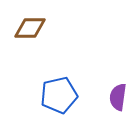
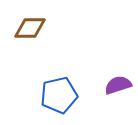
purple semicircle: moved 12 px up; rotated 64 degrees clockwise
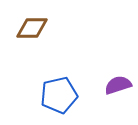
brown diamond: moved 2 px right
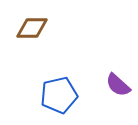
purple semicircle: rotated 120 degrees counterclockwise
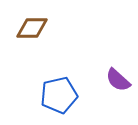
purple semicircle: moved 5 px up
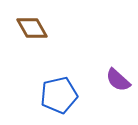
brown diamond: rotated 60 degrees clockwise
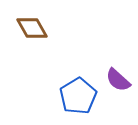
blue pentagon: moved 19 px right, 1 px down; rotated 18 degrees counterclockwise
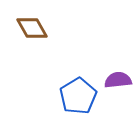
purple semicircle: rotated 132 degrees clockwise
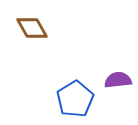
blue pentagon: moved 3 px left, 3 px down
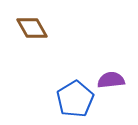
purple semicircle: moved 7 px left
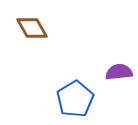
purple semicircle: moved 8 px right, 8 px up
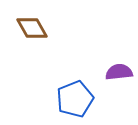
blue pentagon: rotated 9 degrees clockwise
